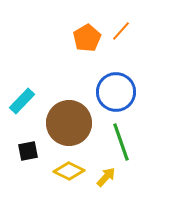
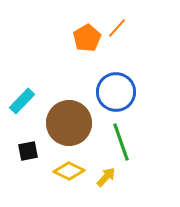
orange line: moved 4 px left, 3 px up
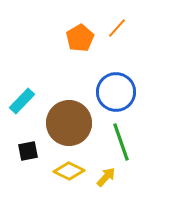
orange pentagon: moved 7 px left
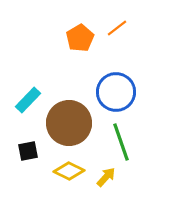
orange line: rotated 10 degrees clockwise
cyan rectangle: moved 6 px right, 1 px up
